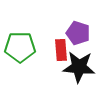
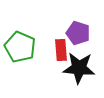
green pentagon: rotated 24 degrees clockwise
black star: moved 1 px down
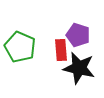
purple pentagon: moved 2 px down
black star: rotated 8 degrees clockwise
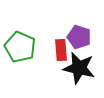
purple pentagon: moved 1 px right, 2 px down
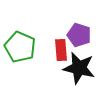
purple pentagon: moved 2 px up
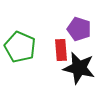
purple pentagon: moved 6 px up
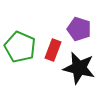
red rectangle: moved 8 px left; rotated 25 degrees clockwise
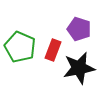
black star: rotated 24 degrees counterclockwise
